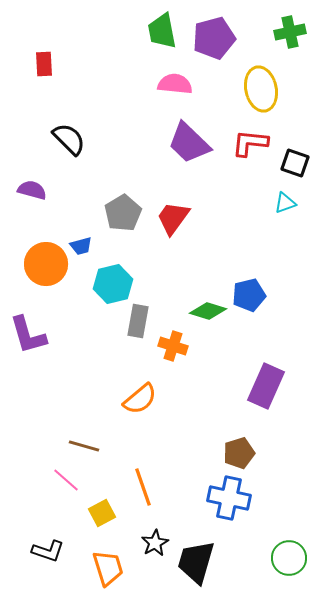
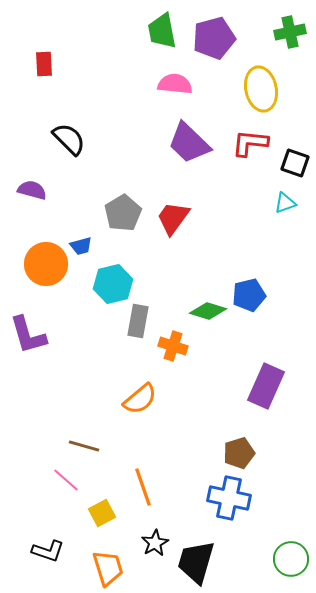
green circle: moved 2 px right, 1 px down
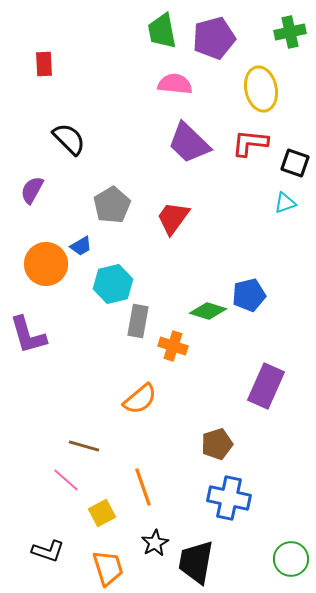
purple semicircle: rotated 76 degrees counterclockwise
gray pentagon: moved 11 px left, 8 px up
blue trapezoid: rotated 15 degrees counterclockwise
brown pentagon: moved 22 px left, 9 px up
black trapezoid: rotated 6 degrees counterclockwise
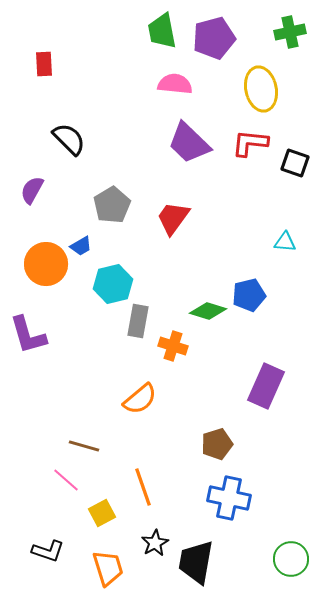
cyan triangle: moved 39 px down; rotated 25 degrees clockwise
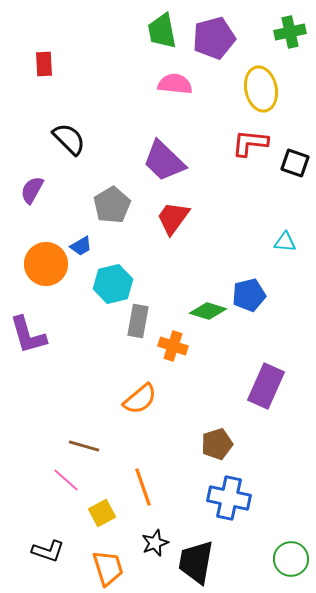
purple trapezoid: moved 25 px left, 18 px down
black star: rotated 8 degrees clockwise
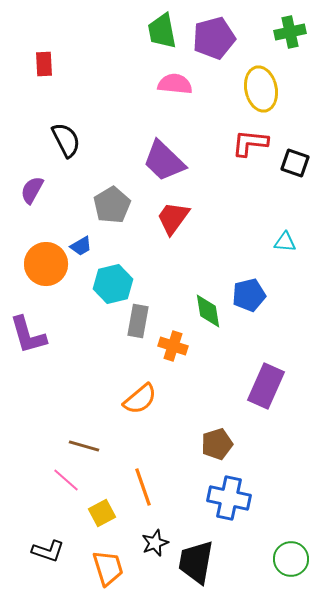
black semicircle: moved 3 px left, 1 px down; rotated 18 degrees clockwise
green diamond: rotated 63 degrees clockwise
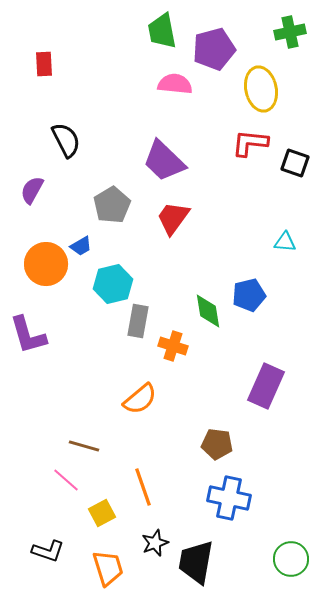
purple pentagon: moved 11 px down
brown pentagon: rotated 24 degrees clockwise
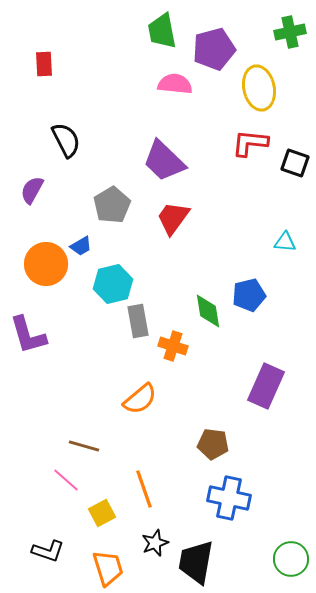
yellow ellipse: moved 2 px left, 1 px up
gray rectangle: rotated 20 degrees counterclockwise
brown pentagon: moved 4 px left
orange line: moved 1 px right, 2 px down
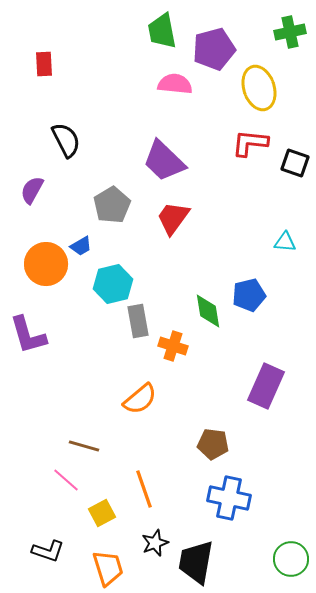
yellow ellipse: rotated 6 degrees counterclockwise
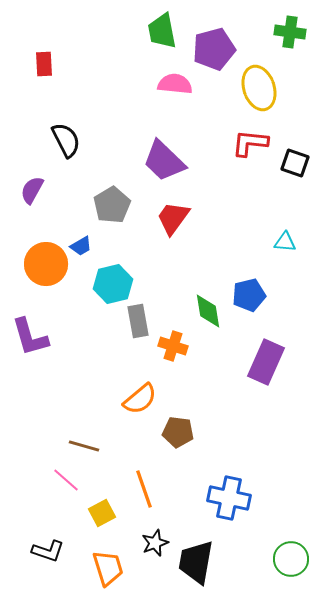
green cross: rotated 20 degrees clockwise
purple L-shape: moved 2 px right, 2 px down
purple rectangle: moved 24 px up
brown pentagon: moved 35 px left, 12 px up
